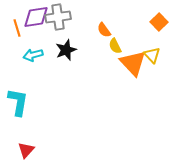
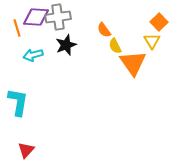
purple diamond: rotated 12 degrees clockwise
black star: moved 5 px up
yellow triangle: moved 14 px up; rotated 12 degrees clockwise
orange triangle: rotated 8 degrees clockwise
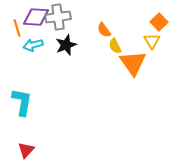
cyan arrow: moved 10 px up
cyan L-shape: moved 4 px right
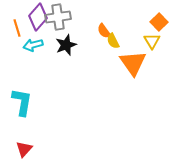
purple diamond: moved 2 px right; rotated 52 degrees counterclockwise
orange semicircle: moved 1 px down
yellow semicircle: moved 2 px left, 5 px up
red triangle: moved 2 px left, 1 px up
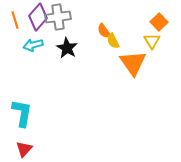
orange line: moved 2 px left, 8 px up
black star: moved 1 px right, 3 px down; rotated 20 degrees counterclockwise
cyan L-shape: moved 11 px down
